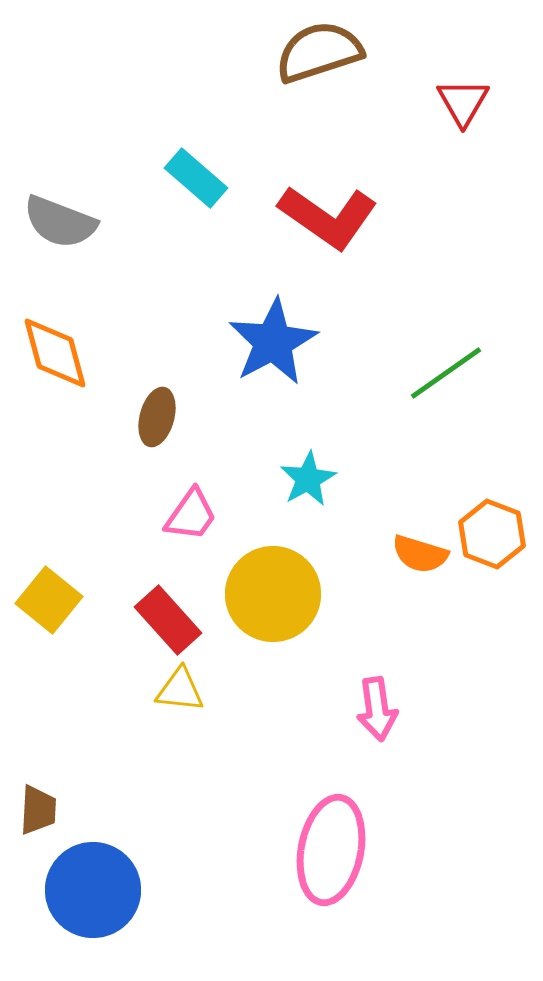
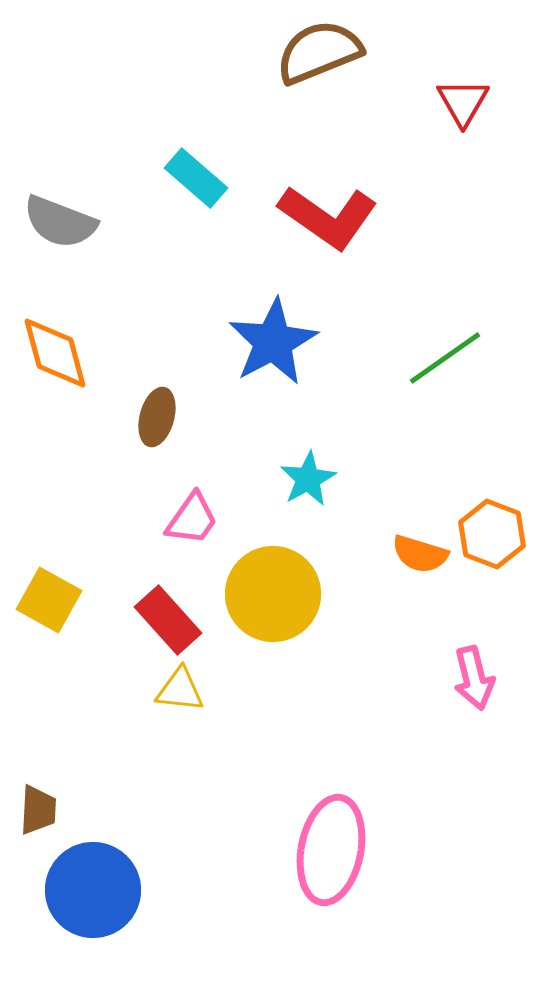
brown semicircle: rotated 4 degrees counterclockwise
green line: moved 1 px left, 15 px up
pink trapezoid: moved 1 px right, 4 px down
yellow square: rotated 10 degrees counterclockwise
pink arrow: moved 97 px right, 31 px up; rotated 6 degrees counterclockwise
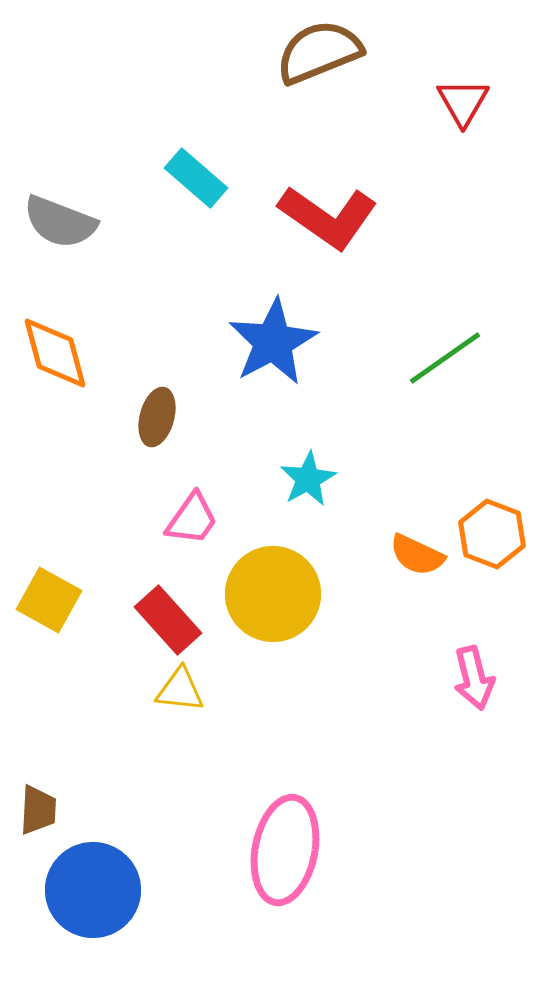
orange semicircle: moved 3 px left, 1 px down; rotated 8 degrees clockwise
pink ellipse: moved 46 px left
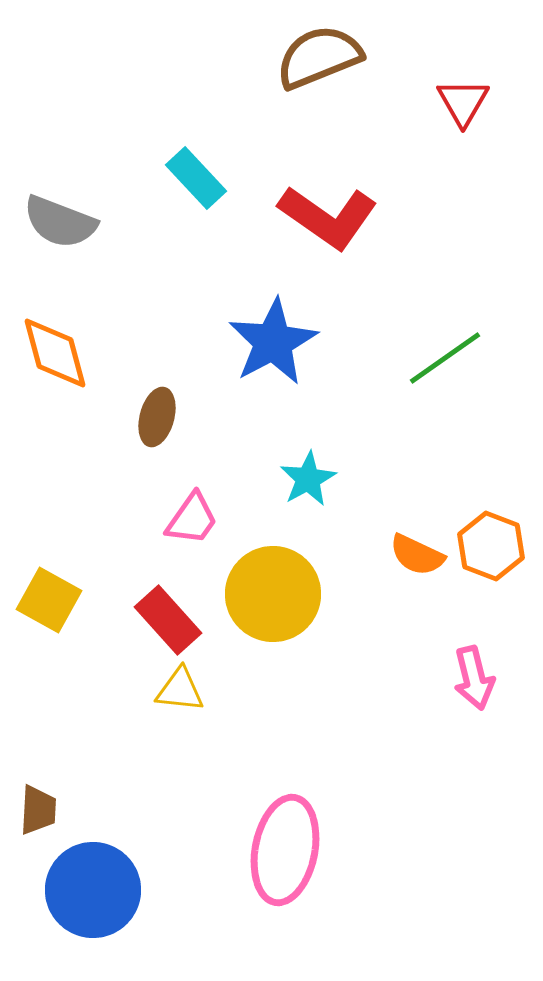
brown semicircle: moved 5 px down
cyan rectangle: rotated 6 degrees clockwise
orange hexagon: moved 1 px left, 12 px down
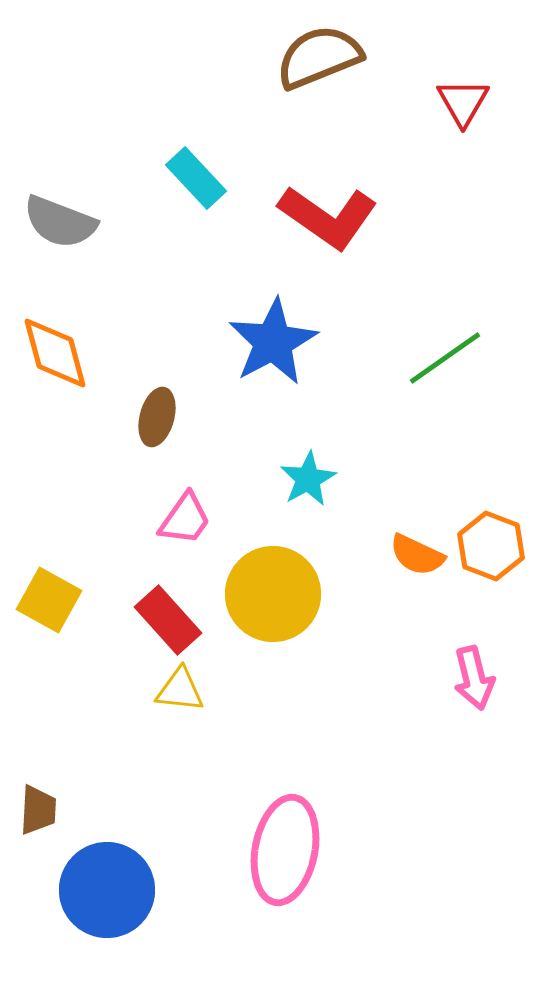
pink trapezoid: moved 7 px left
blue circle: moved 14 px right
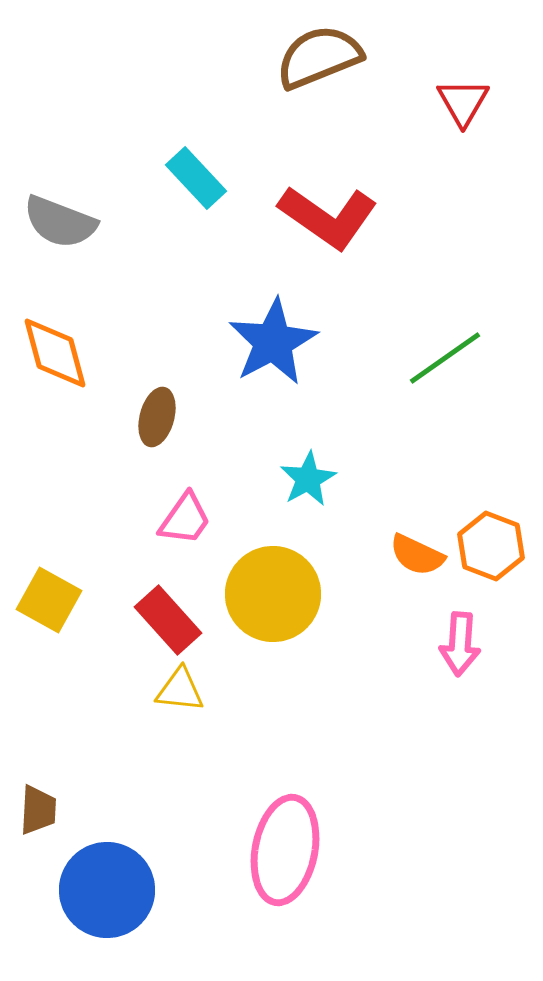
pink arrow: moved 14 px left, 34 px up; rotated 18 degrees clockwise
